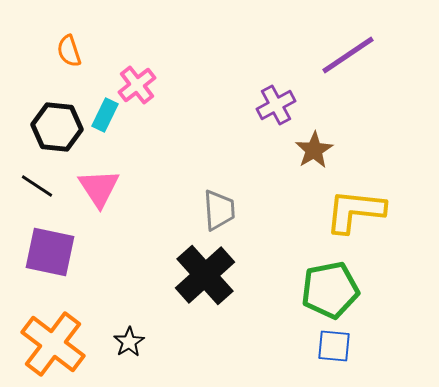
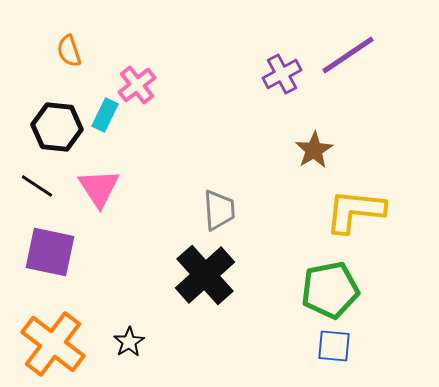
purple cross: moved 6 px right, 31 px up
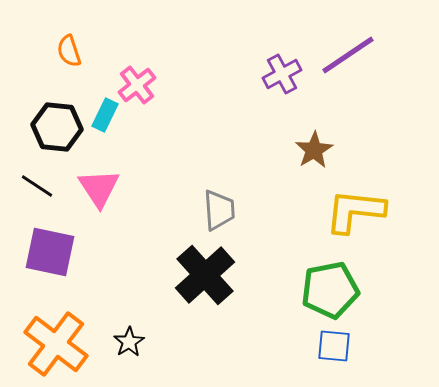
orange cross: moved 3 px right
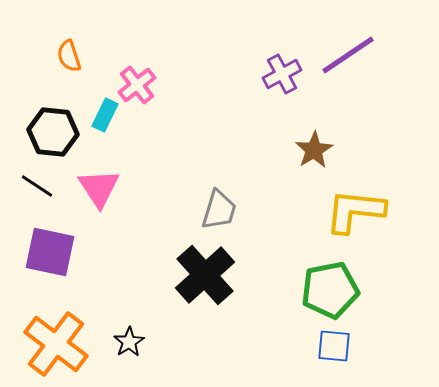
orange semicircle: moved 5 px down
black hexagon: moved 4 px left, 5 px down
gray trapezoid: rotated 21 degrees clockwise
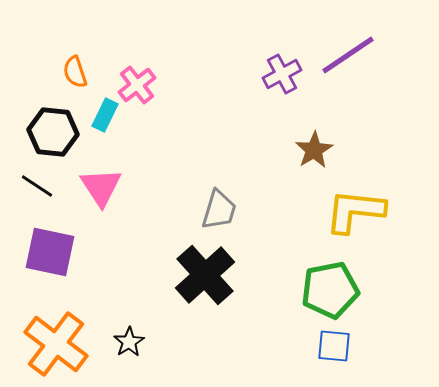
orange semicircle: moved 6 px right, 16 px down
pink triangle: moved 2 px right, 1 px up
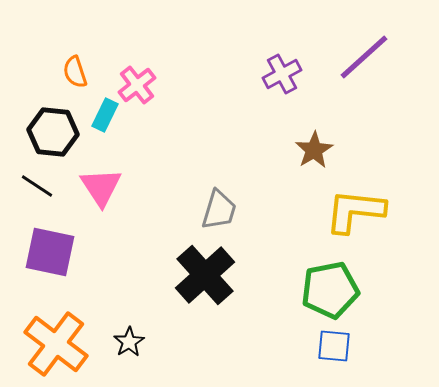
purple line: moved 16 px right, 2 px down; rotated 8 degrees counterclockwise
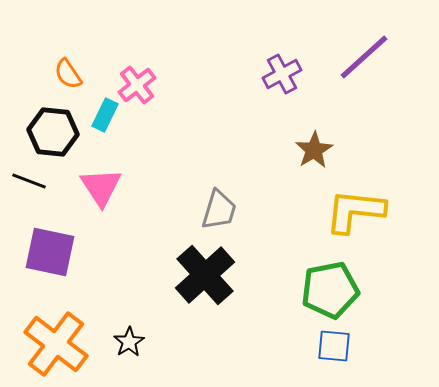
orange semicircle: moved 7 px left, 2 px down; rotated 16 degrees counterclockwise
black line: moved 8 px left, 5 px up; rotated 12 degrees counterclockwise
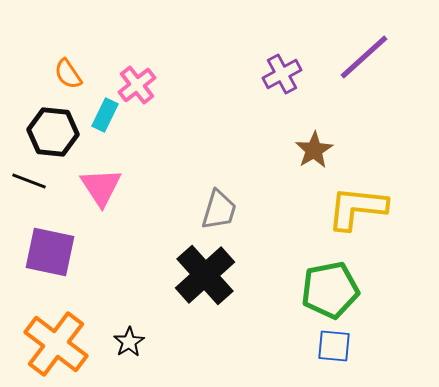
yellow L-shape: moved 2 px right, 3 px up
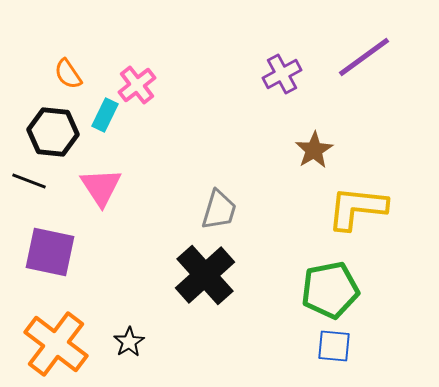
purple line: rotated 6 degrees clockwise
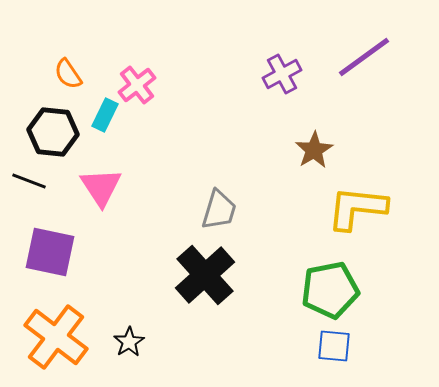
orange cross: moved 7 px up
